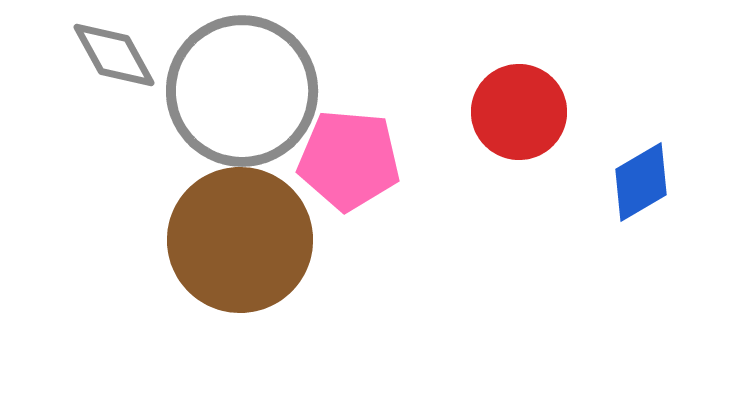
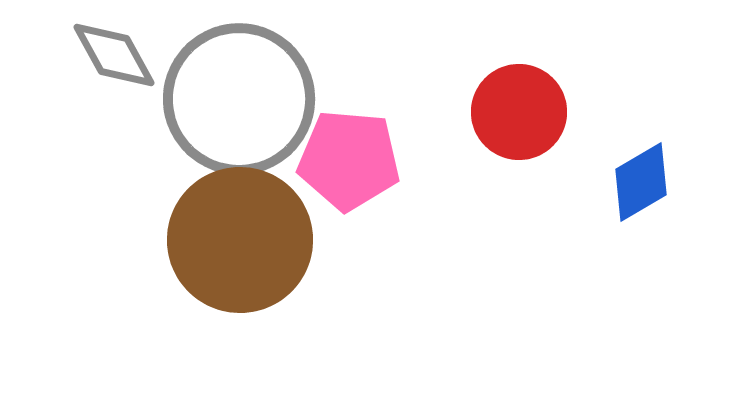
gray circle: moved 3 px left, 8 px down
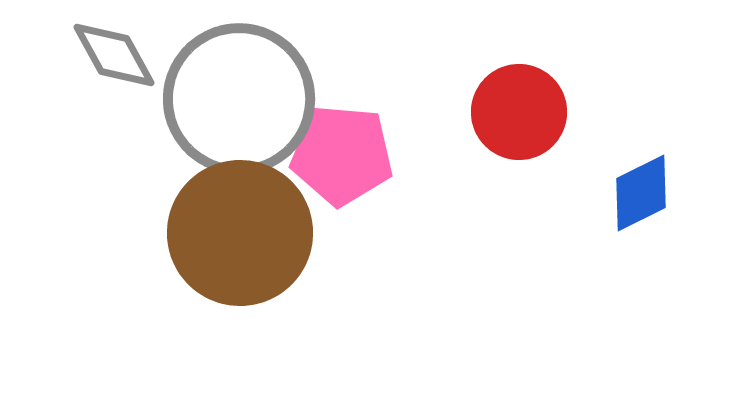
pink pentagon: moved 7 px left, 5 px up
blue diamond: moved 11 px down; rotated 4 degrees clockwise
brown circle: moved 7 px up
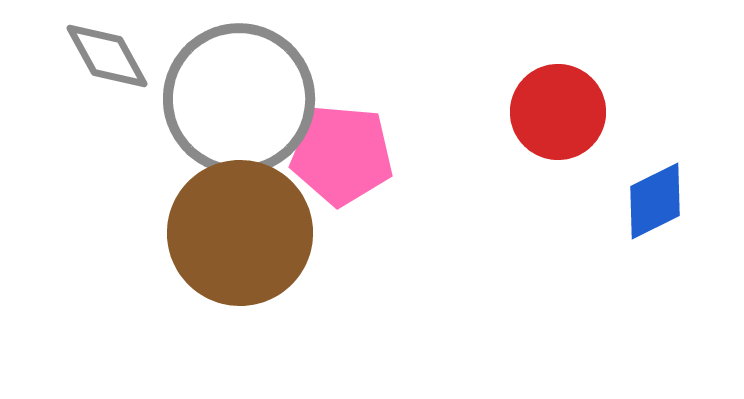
gray diamond: moved 7 px left, 1 px down
red circle: moved 39 px right
blue diamond: moved 14 px right, 8 px down
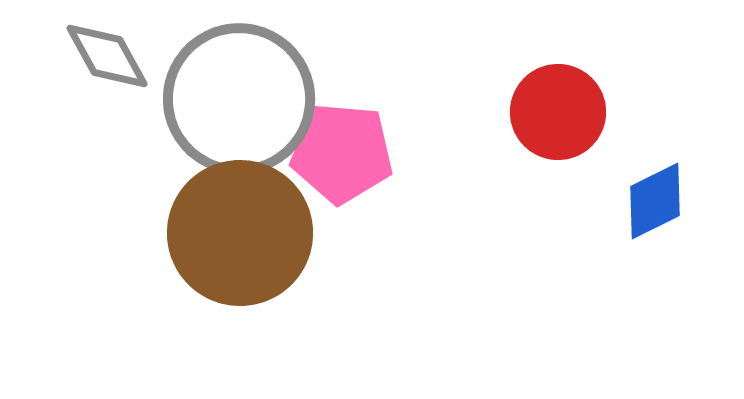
pink pentagon: moved 2 px up
